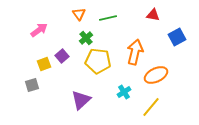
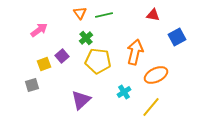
orange triangle: moved 1 px right, 1 px up
green line: moved 4 px left, 3 px up
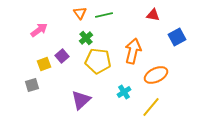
orange arrow: moved 2 px left, 1 px up
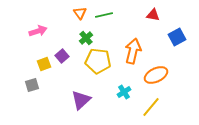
pink arrow: moved 1 px left, 1 px down; rotated 18 degrees clockwise
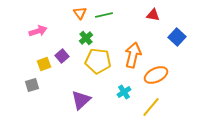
blue square: rotated 18 degrees counterclockwise
orange arrow: moved 4 px down
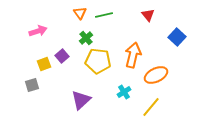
red triangle: moved 5 px left; rotated 40 degrees clockwise
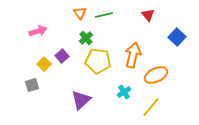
yellow square: rotated 24 degrees counterclockwise
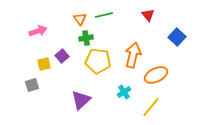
orange triangle: moved 6 px down
green cross: rotated 32 degrees clockwise
yellow square: rotated 32 degrees clockwise
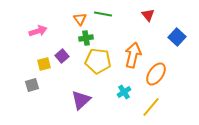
green line: moved 1 px left, 1 px up; rotated 24 degrees clockwise
orange ellipse: moved 1 px up; rotated 30 degrees counterclockwise
